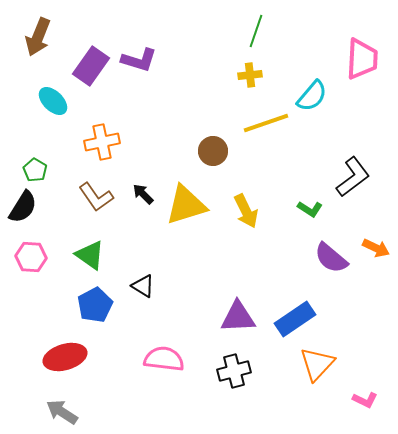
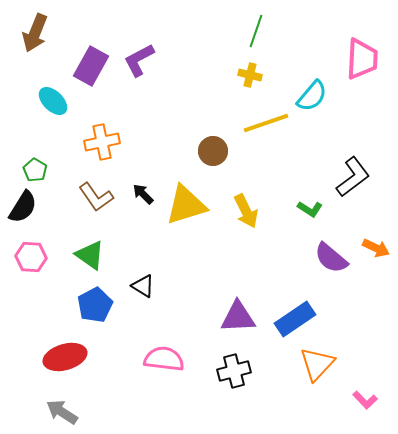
brown arrow: moved 3 px left, 4 px up
purple L-shape: rotated 135 degrees clockwise
purple rectangle: rotated 6 degrees counterclockwise
yellow cross: rotated 20 degrees clockwise
pink L-shape: rotated 20 degrees clockwise
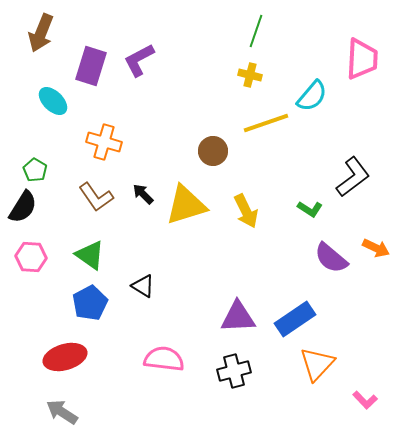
brown arrow: moved 6 px right
purple rectangle: rotated 12 degrees counterclockwise
orange cross: moved 2 px right; rotated 28 degrees clockwise
blue pentagon: moved 5 px left, 2 px up
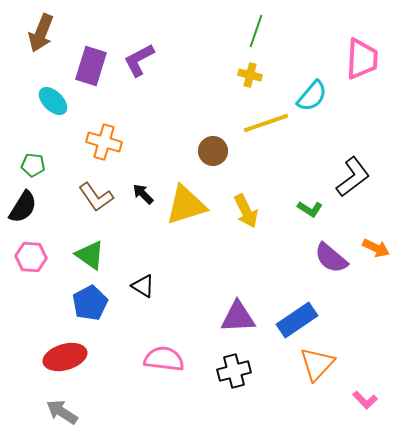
green pentagon: moved 2 px left, 5 px up; rotated 25 degrees counterclockwise
blue rectangle: moved 2 px right, 1 px down
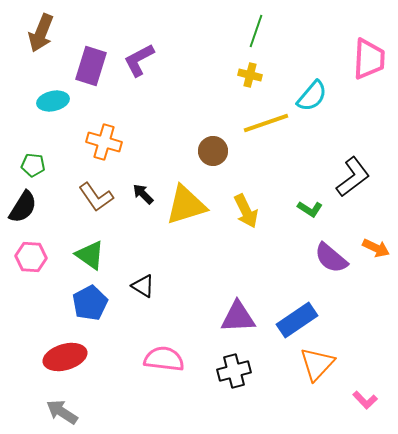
pink trapezoid: moved 7 px right
cyan ellipse: rotated 56 degrees counterclockwise
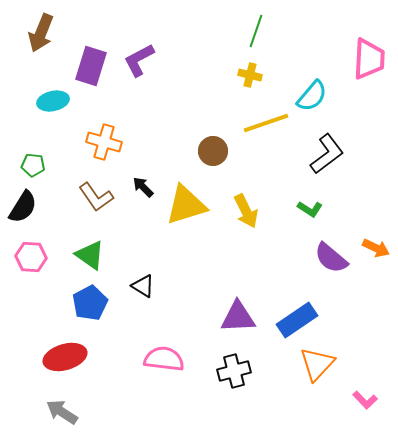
black L-shape: moved 26 px left, 23 px up
black arrow: moved 7 px up
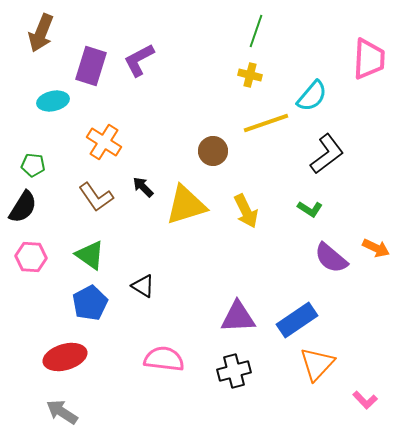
orange cross: rotated 16 degrees clockwise
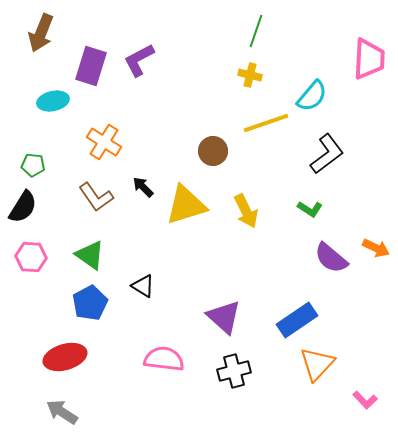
purple triangle: moved 14 px left; rotated 45 degrees clockwise
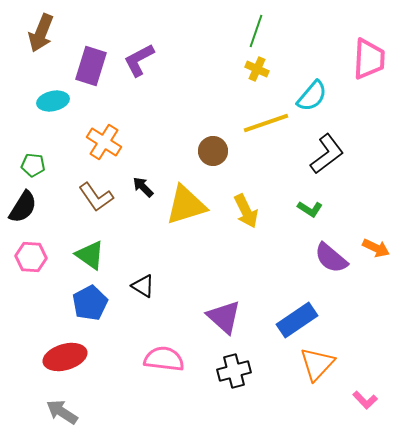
yellow cross: moved 7 px right, 6 px up; rotated 10 degrees clockwise
